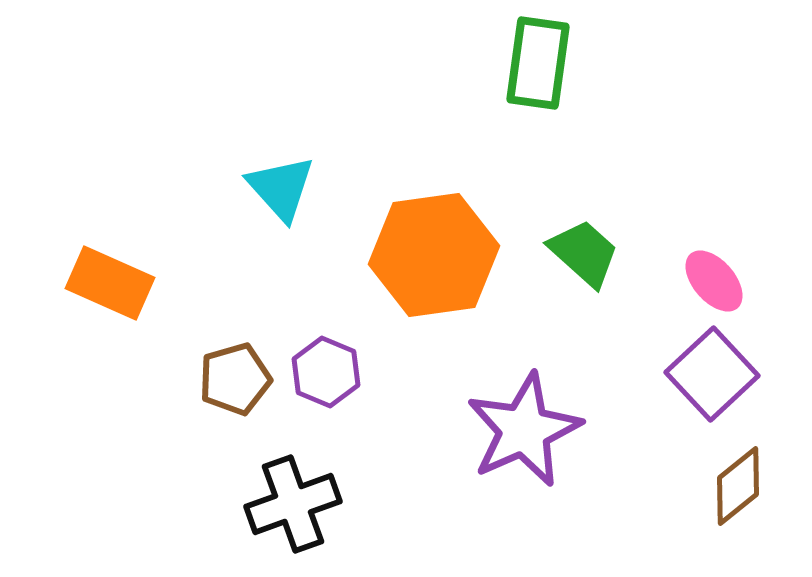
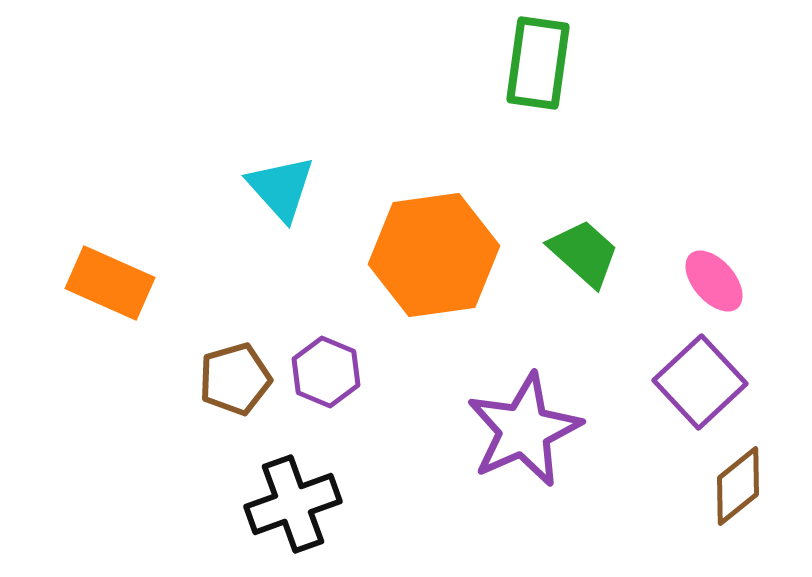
purple square: moved 12 px left, 8 px down
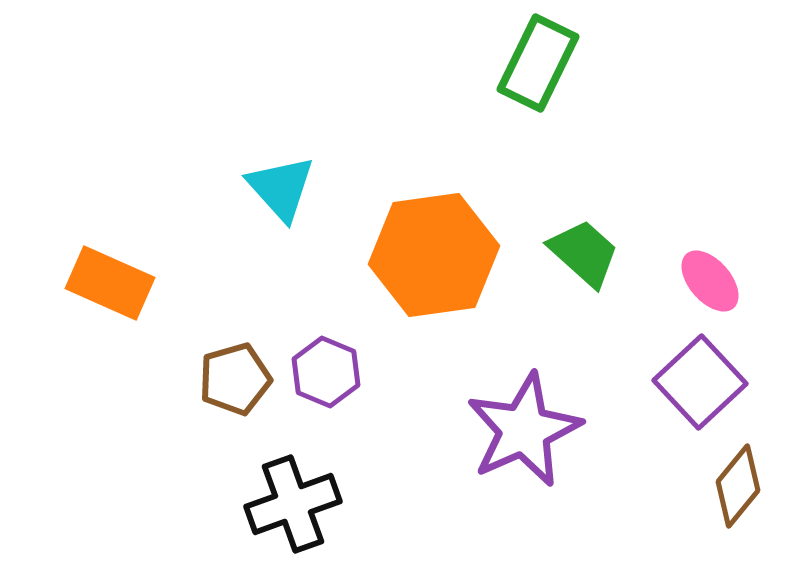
green rectangle: rotated 18 degrees clockwise
pink ellipse: moved 4 px left
brown diamond: rotated 12 degrees counterclockwise
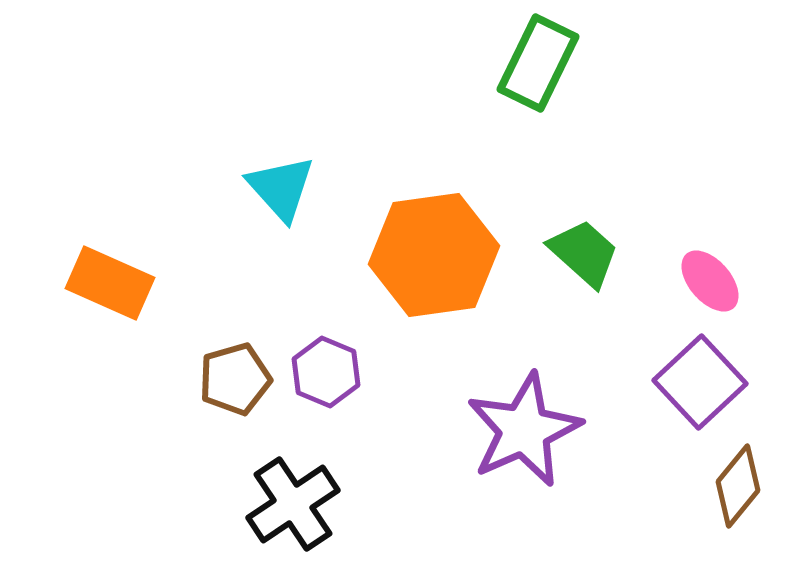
black cross: rotated 14 degrees counterclockwise
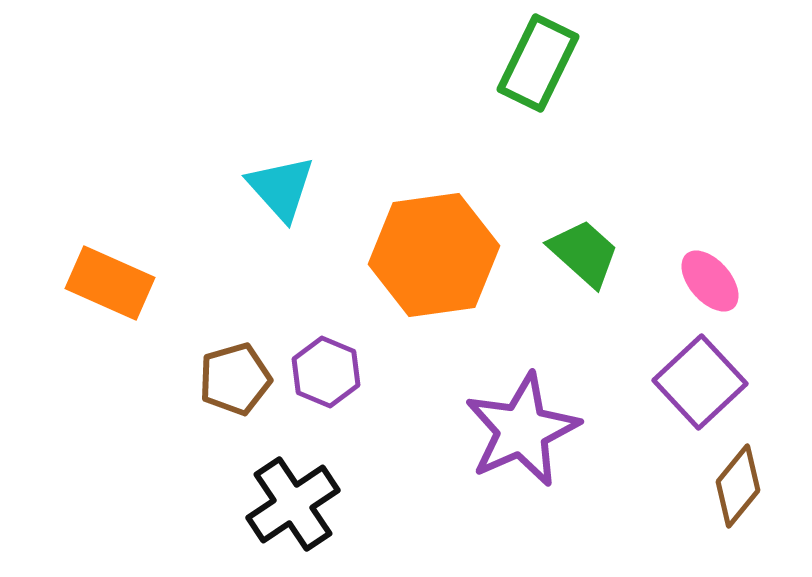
purple star: moved 2 px left
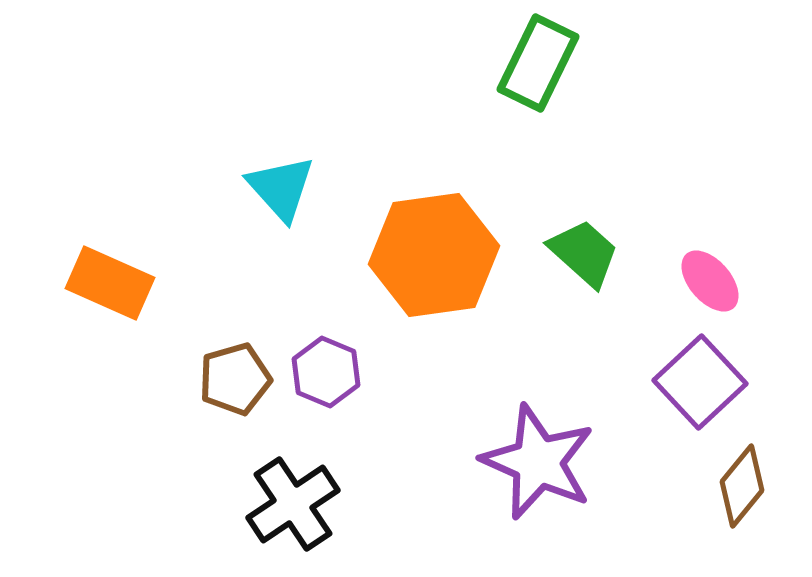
purple star: moved 16 px right, 32 px down; rotated 24 degrees counterclockwise
brown diamond: moved 4 px right
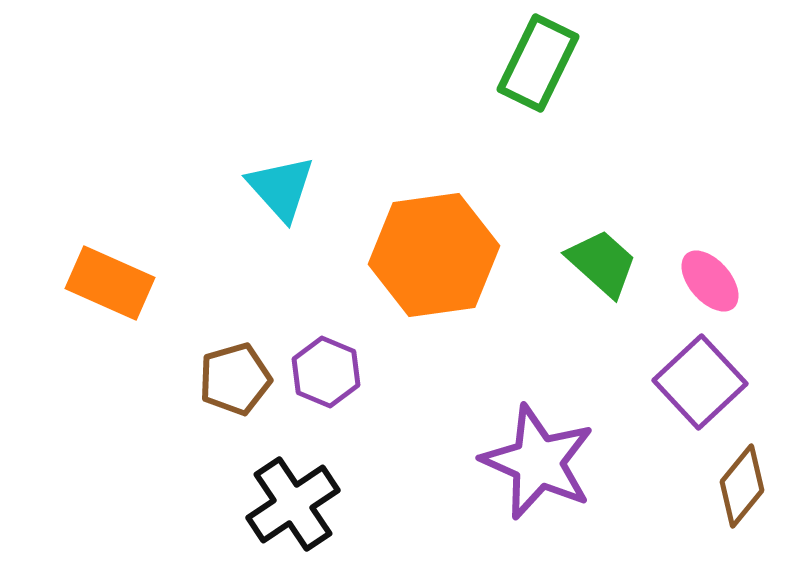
green trapezoid: moved 18 px right, 10 px down
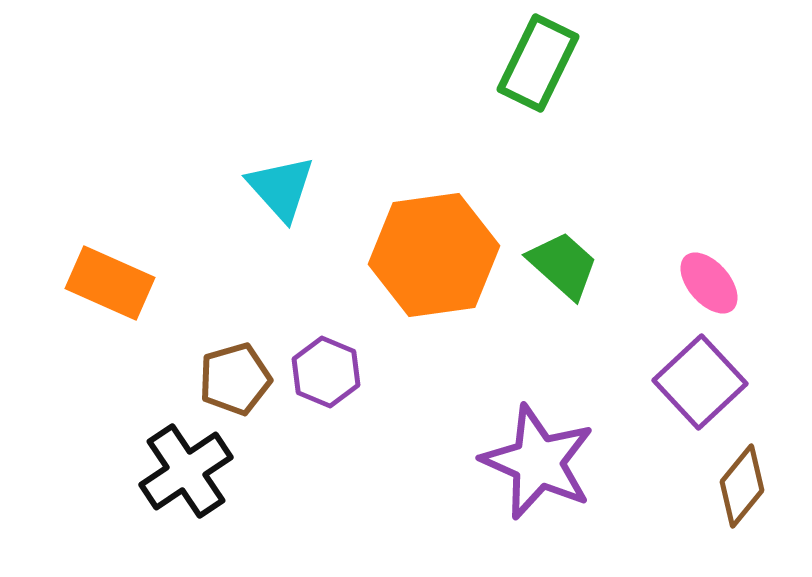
green trapezoid: moved 39 px left, 2 px down
pink ellipse: moved 1 px left, 2 px down
black cross: moved 107 px left, 33 px up
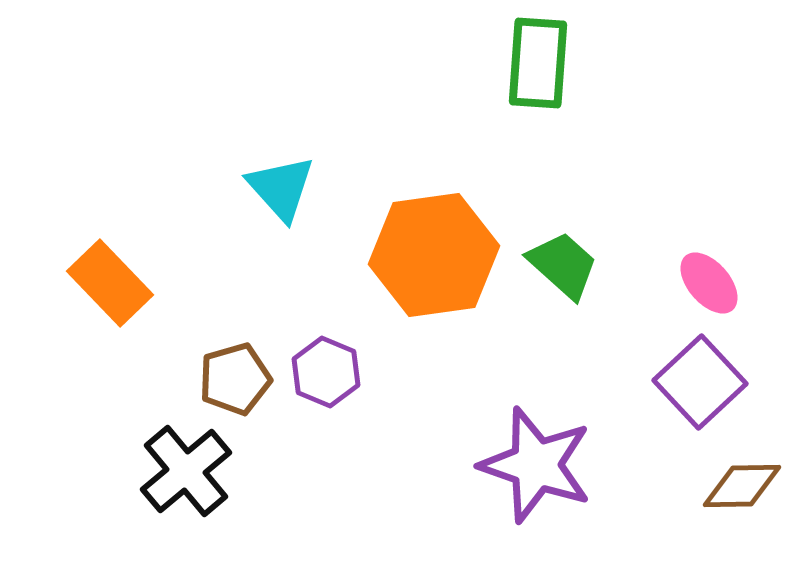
green rectangle: rotated 22 degrees counterclockwise
orange rectangle: rotated 22 degrees clockwise
purple star: moved 2 px left, 3 px down; rotated 5 degrees counterclockwise
black cross: rotated 6 degrees counterclockwise
brown diamond: rotated 50 degrees clockwise
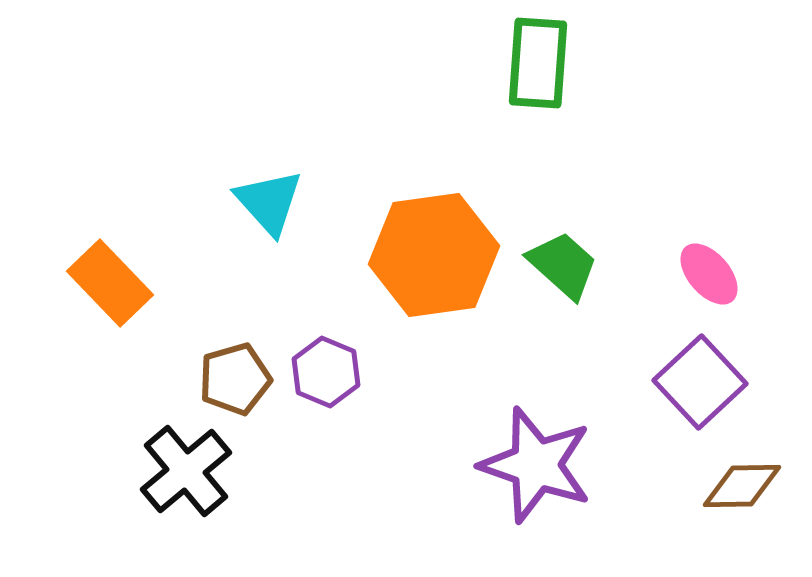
cyan triangle: moved 12 px left, 14 px down
pink ellipse: moved 9 px up
